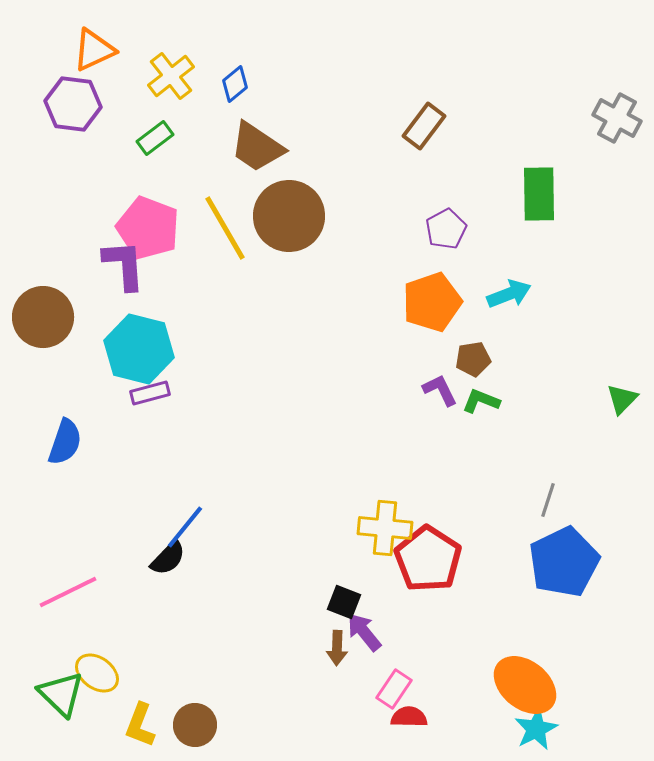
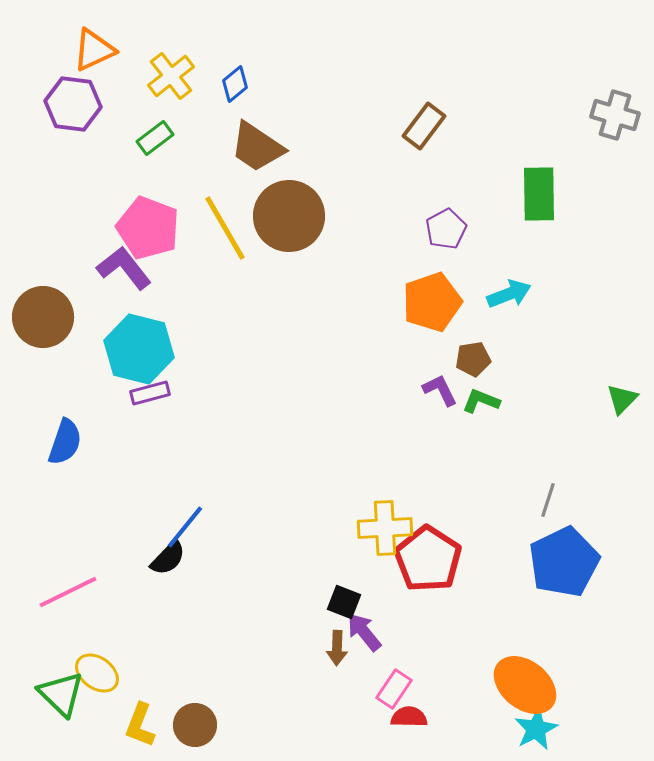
gray cross at (617, 118): moved 2 px left, 3 px up; rotated 12 degrees counterclockwise
purple L-shape at (124, 265): moved 3 px down; rotated 34 degrees counterclockwise
yellow cross at (385, 528): rotated 8 degrees counterclockwise
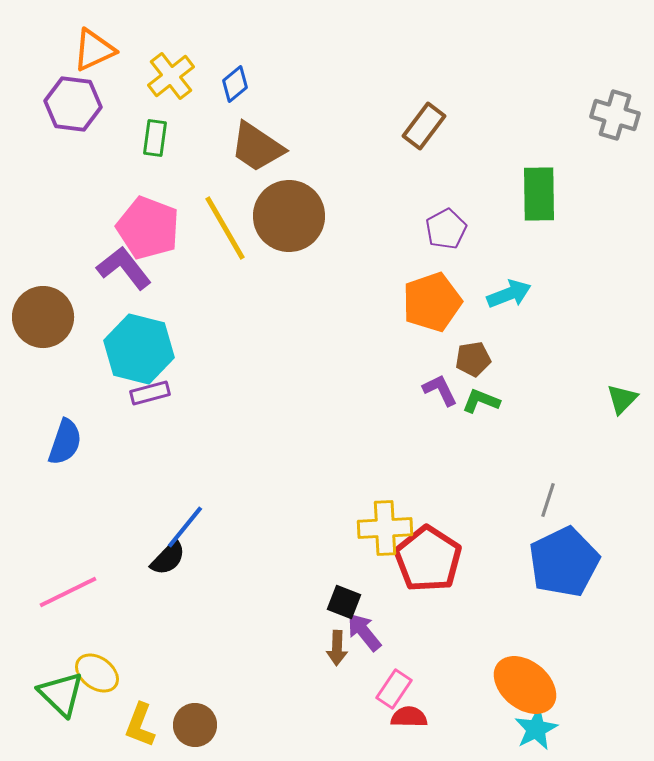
green rectangle at (155, 138): rotated 45 degrees counterclockwise
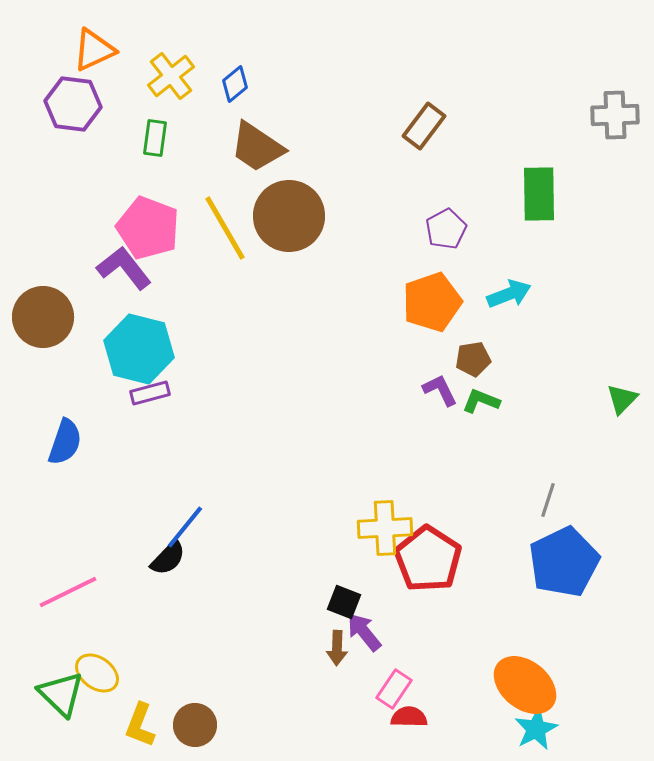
gray cross at (615, 115): rotated 18 degrees counterclockwise
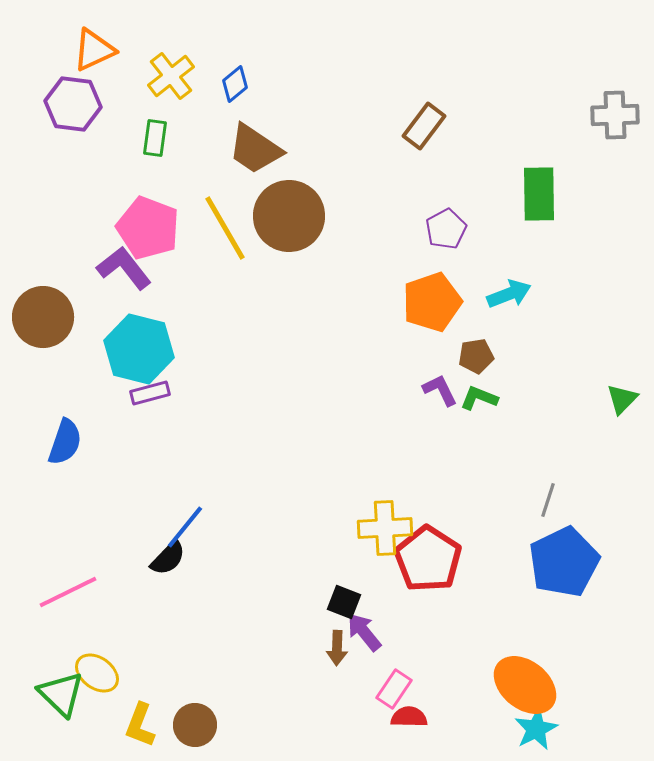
brown trapezoid at (257, 147): moved 2 px left, 2 px down
brown pentagon at (473, 359): moved 3 px right, 3 px up
green L-shape at (481, 401): moved 2 px left, 3 px up
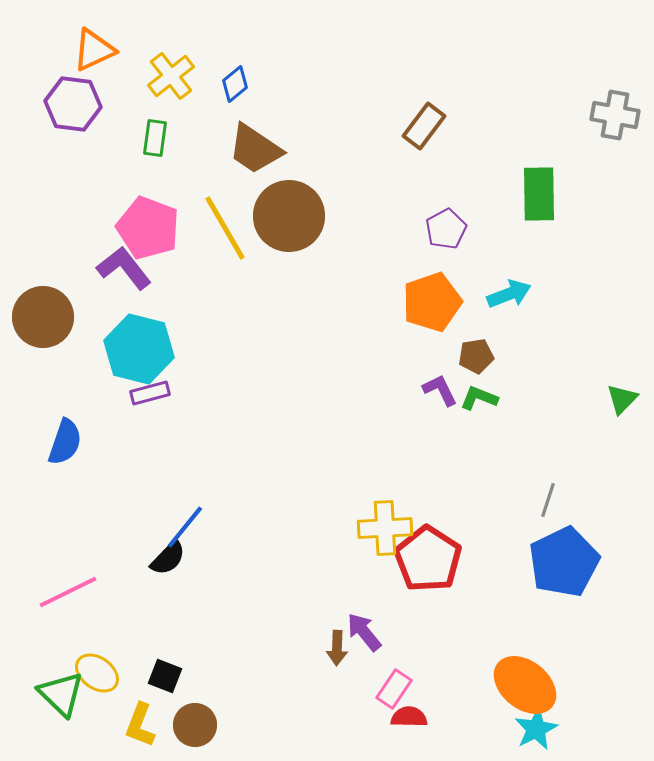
gray cross at (615, 115): rotated 12 degrees clockwise
black square at (344, 602): moved 179 px left, 74 px down
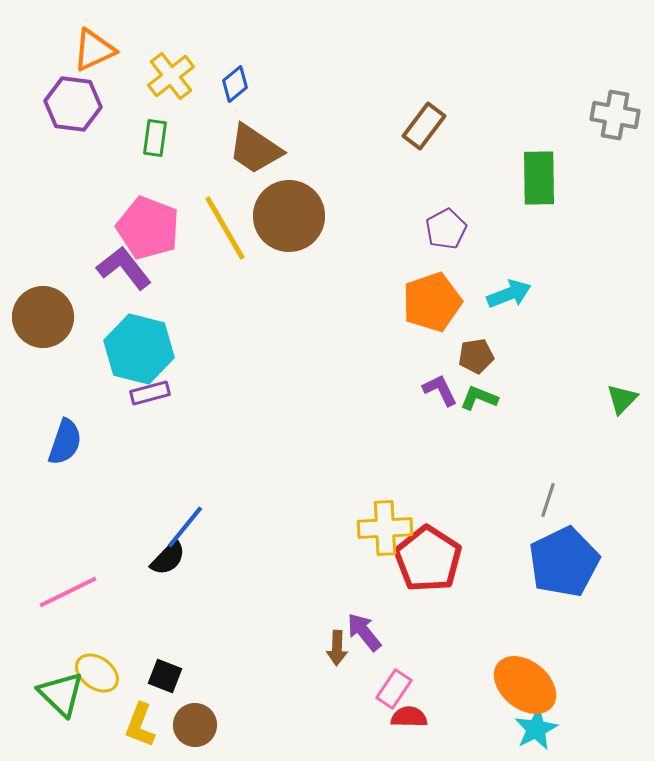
green rectangle at (539, 194): moved 16 px up
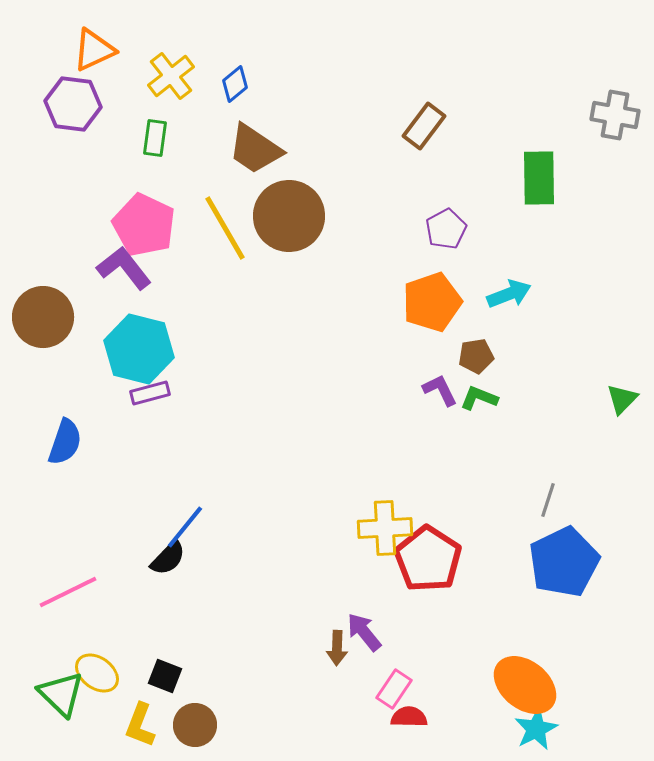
pink pentagon at (148, 228): moved 4 px left, 3 px up; rotated 4 degrees clockwise
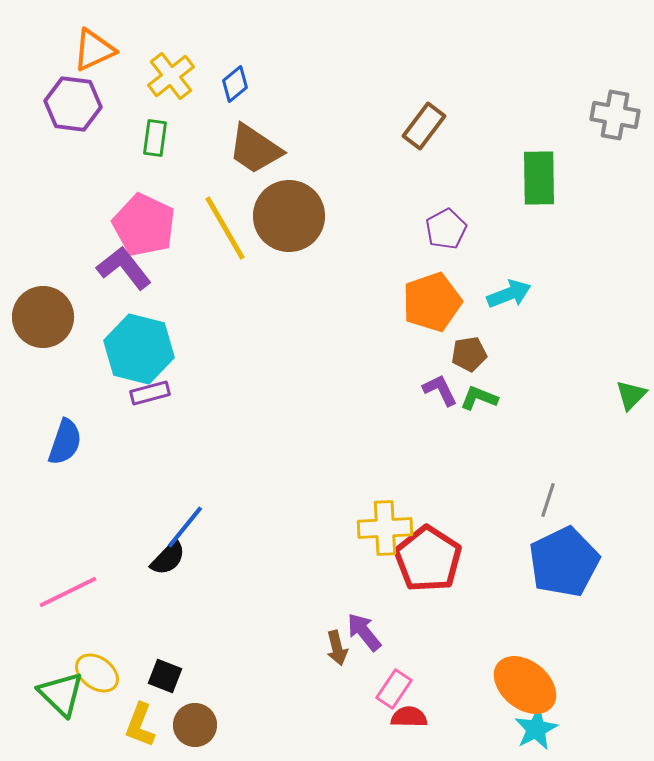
brown pentagon at (476, 356): moved 7 px left, 2 px up
green triangle at (622, 399): moved 9 px right, 4 px up
brown arrow at (337, 648): rotated 16 degrees counterclockwise
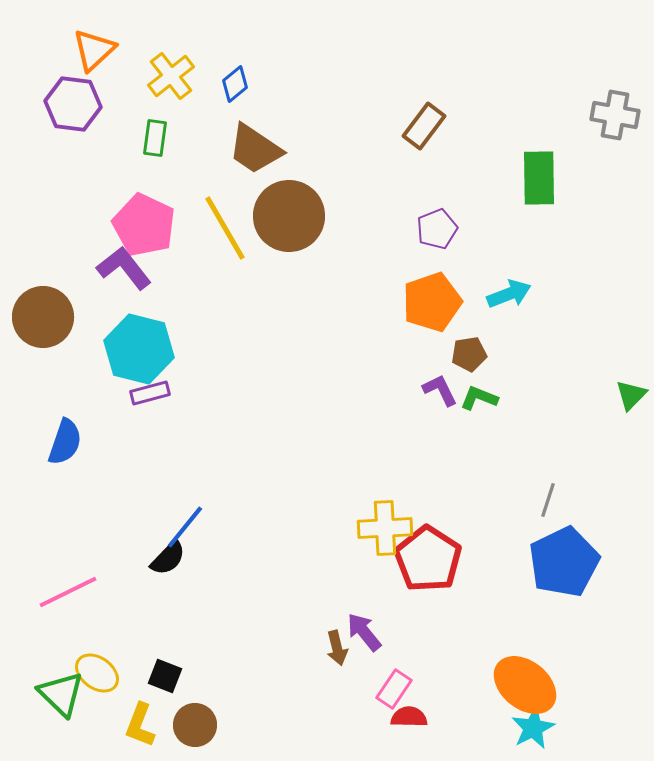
orange triangle at (94, 50): rotated 18 degrees counterclockwise
purple pentagon at (446, 229): moved 9 px left; rotated 6 degrees clockwise
cyan star at (536, 729): moved 3 px left, 1 px up
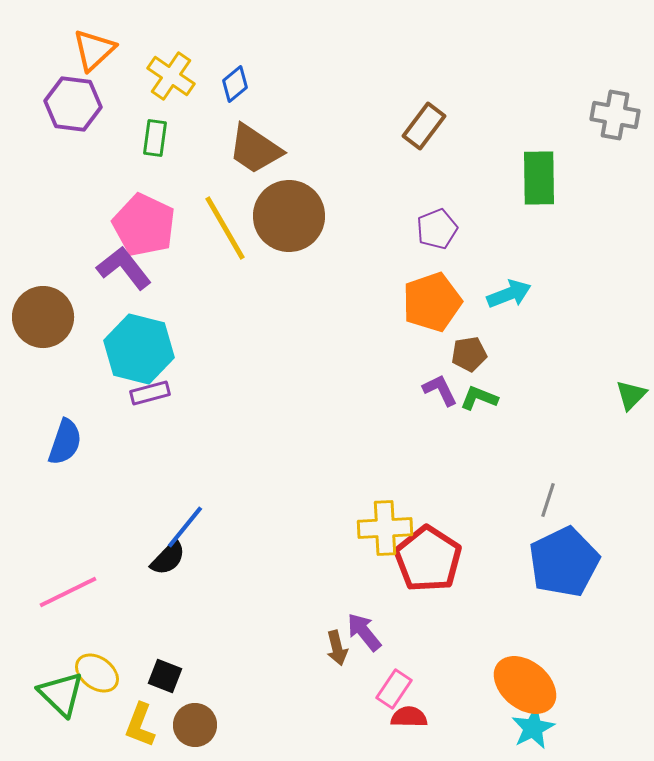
yellow cross at (171, 76): rotated 18 degrees counterclockwise
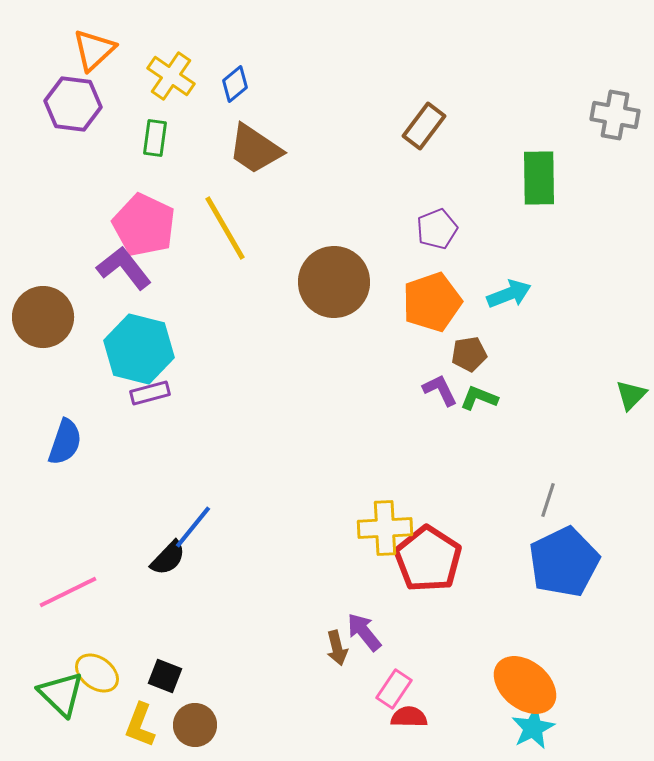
brown circle at (289, 216): moved 45 px right, 66 px down
blue line at (185, 527): moved 8 px right
